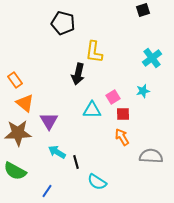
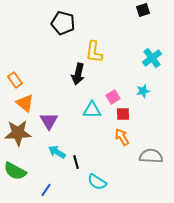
blue line: moved 1 px left, 1 px up
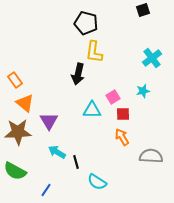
black pentagon: moved 23 px right
brown star: moved 1 px up
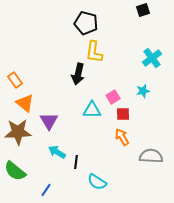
black line: rotated 24 degrees clockwise
green semicircle: rotated 10 degrees clockwise
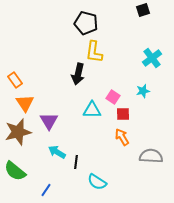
pink square: rotated 24 degrees counterclockwise
orange triangle: rotated 18 degrees clockwise
brown star: rotated 12 degrees counterclockwise
